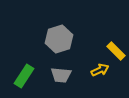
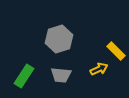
yellow arrow: moved 1 px left, 1 px up
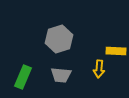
yellow rectangle: rotated 42 degrees counterclockwise
yellow arrow: rotated 120 degrees clockwise
green rectangle: moved 1 px left, 1 px down; rotated 10 degrees counterclockwise
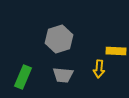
gray trapezoid: moved 2 px right
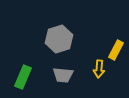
yellow rectangle: moved 1 px up; rotated 66 degrees counterclockwise
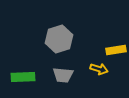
yellow rectangle: rotated 54 degrees clockwise
yellow arrow: rotated 78 degrees counterclockwise
green rectangle: rotated 65 degrees clockwise
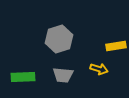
yellow rectangle: moved 4 px up
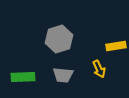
yellow arrow: rotated 48 degrees clockwise
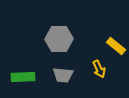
gray hexagon: rotated 16 degrees clockwise
yellow rectangle: rotated 48 degrees clockwise
